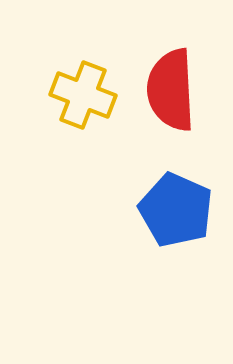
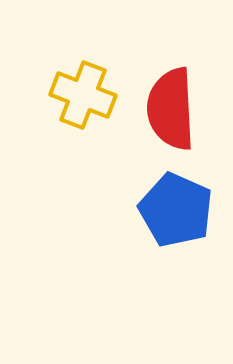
red semicircle: moved 19 px down
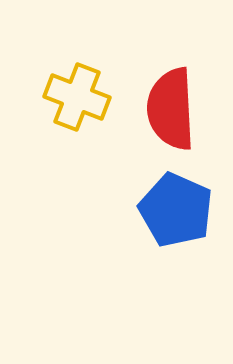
yellow cross: moved 6 px left, 2 px down
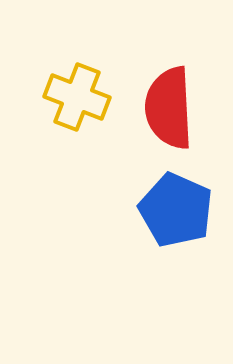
red semicircle: moved 2 px left, 1 px up
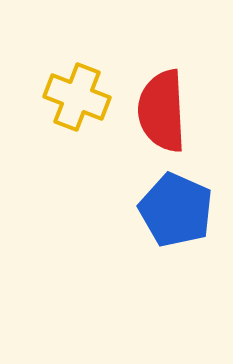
red semicircle: moved 7 px left, 3 px down
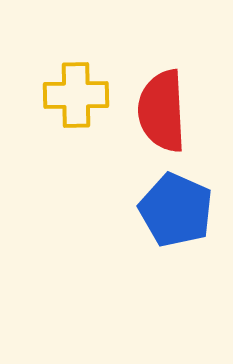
yellow cross: moved 1 px left, 2 px up; rotated 22 degrees counterclockwise
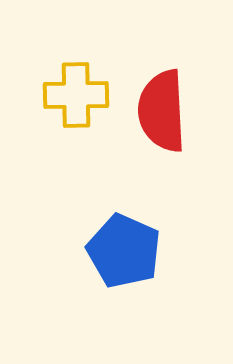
blue pentagon: moved 52 px left, 41 px down
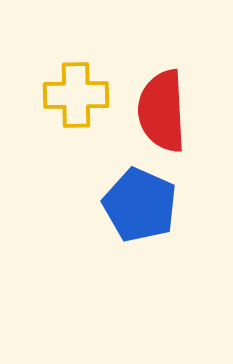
blue pentagon: moved 16 px right, 46 px up
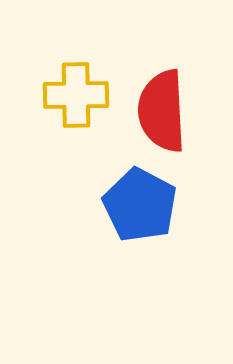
blue pentagon: rotated 4 degrees clockwise
